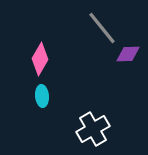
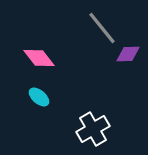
pink diamond: moved 1 px left, 1 px up; rotated 68 degrees counterclockwise
cyan ellipse: moved 3 px left, 1 px down; rotated 45 degrees counterclockwise
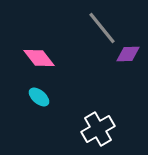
white cross: moved 5 px right
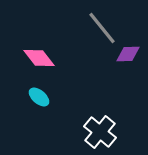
white cross: moved 2 px right, 3 px down; rotated 20 degrees counterclockwise
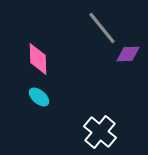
pink diamond: moved 1 px left, 1 px down; rotated 36 degrees clockwise
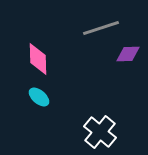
gray line: moved 1 px left; rotated 69 degrees counterclockwise
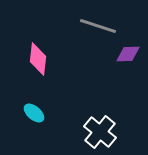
gray line: moved 3 px left, 2 px up; rotated 36 degrees clockwise
pink diamond: rotated 8 degrees clockwise
cyan ellipse: moved 5 px left, 16 px down
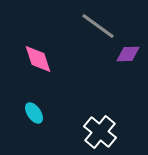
gray line: rotated 18 degrees clockwise
pink diamond: rotated 24 degrees counterclockwise
cyan ellipse: rotated 15 degrees clockwise
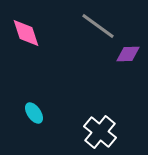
pink diamond: moved 12 px left, 26 px up
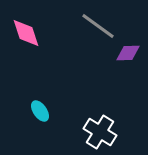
purple diamond: moved 1 px up
cyan ellipse: moved 6 px right, 2 px up
white cross: rotated 8 degrees counterclockwise
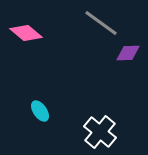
gray line: moved 3 px right, 3 px up
pink diamond: rotated 32 degrees counterclockwise
white cross: rotated 8 degrees clockwise
